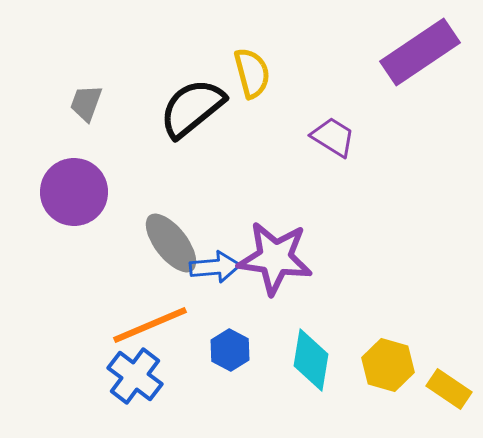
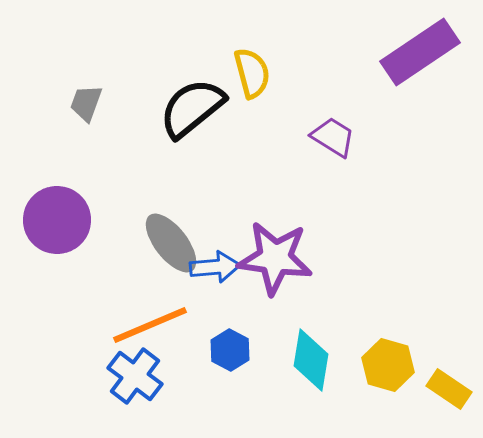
purple circle: moved 17 px left, 28 px down
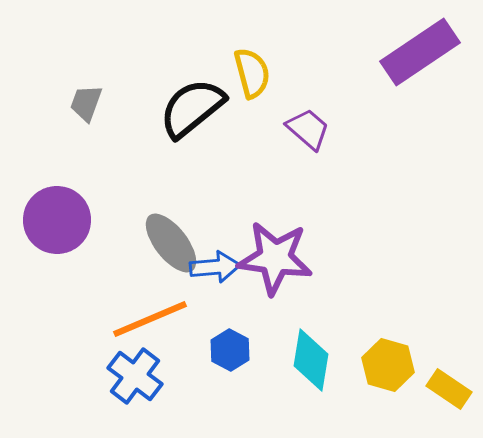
purple trapezoid: moved 25 px left, 8 px up; rotated 9 degrees clockwise
orange line: moved 6 px up
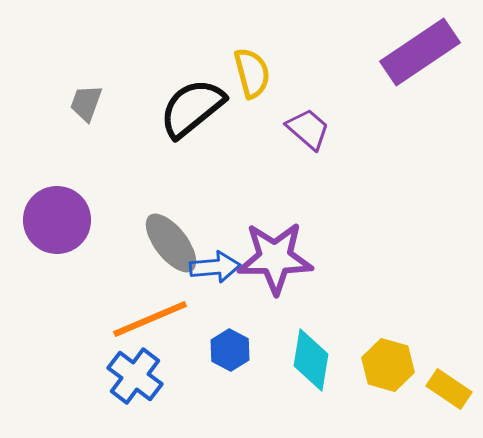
purple star: rotated 8 degrees counterclockwise
